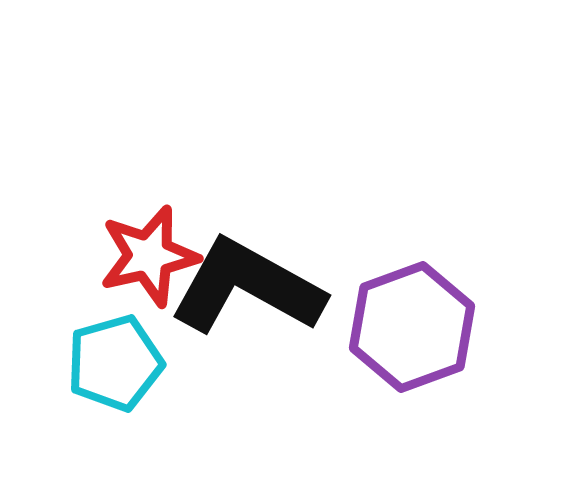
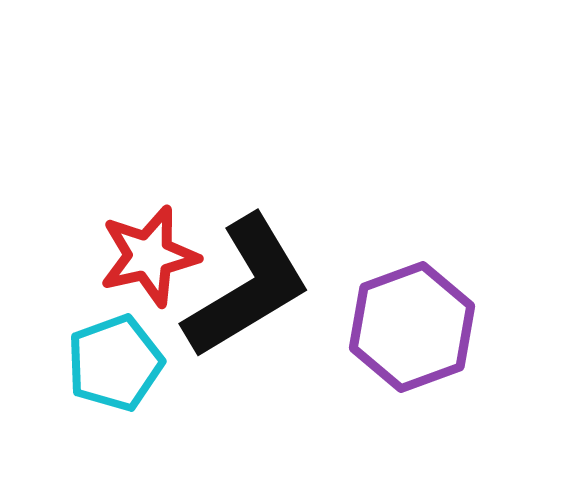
black L-shape: rotated 120 degrees clockwise
cyan pentagon: rotated 4 degrees counterclockwise
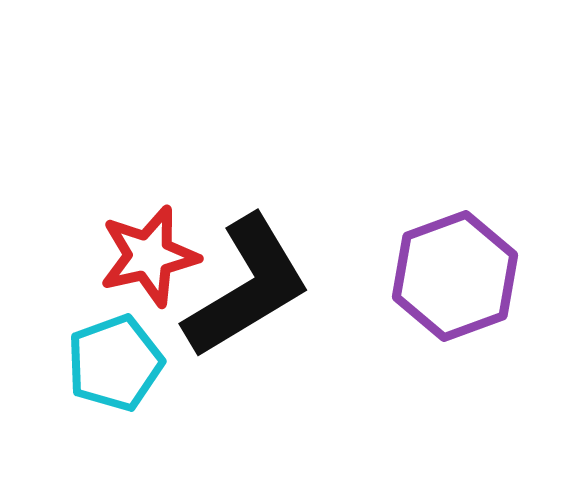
purple hexagon: moved 43 px right, 51 px up
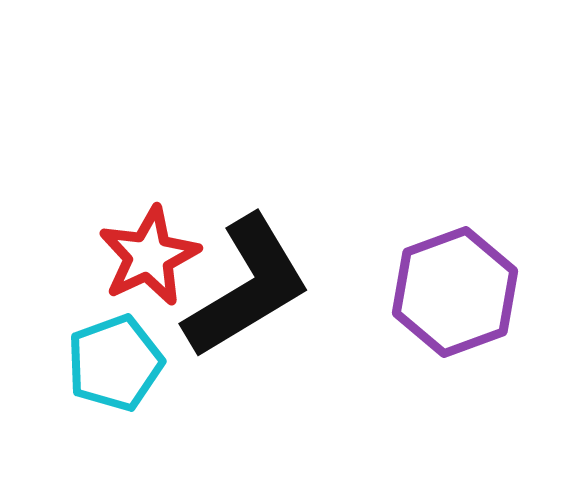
red star: rotated 12 degrees counterclockwise
purple hexagon: moved 16 px down
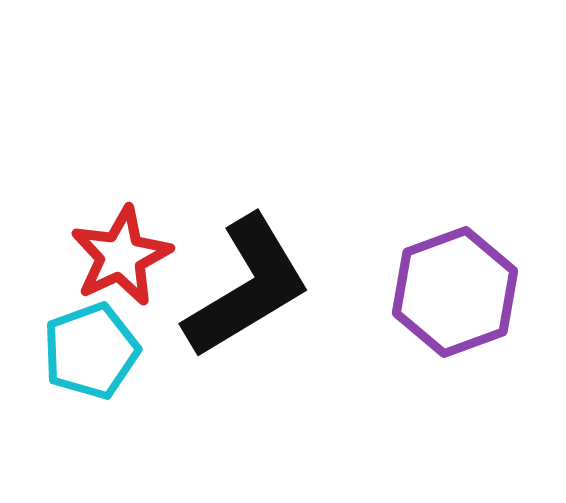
red star: moved 28 px left
cyan pentagon: moved 24 px left, 12 px up
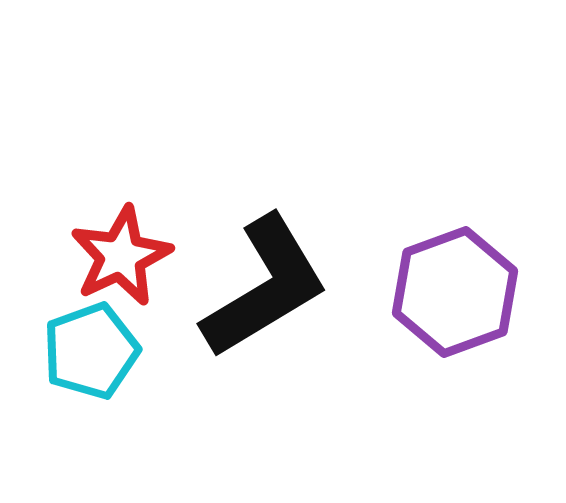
black L-shape: moved 18 px right
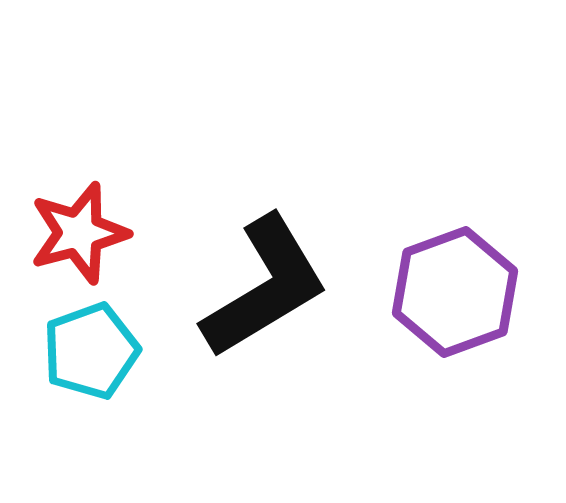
red star: moved 42 px left, 23 px up; rotated 10 degrees clockwise
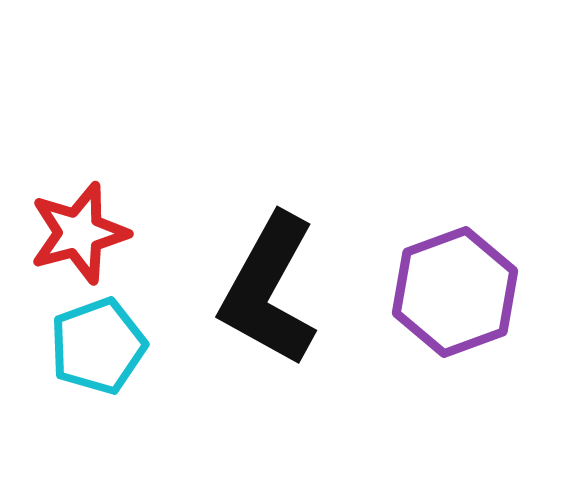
black L-shape: moved 4 px right, 3 px down; rotated 150 degrees clockwise
cyan pentagon: moved 7 px right, 5 px up
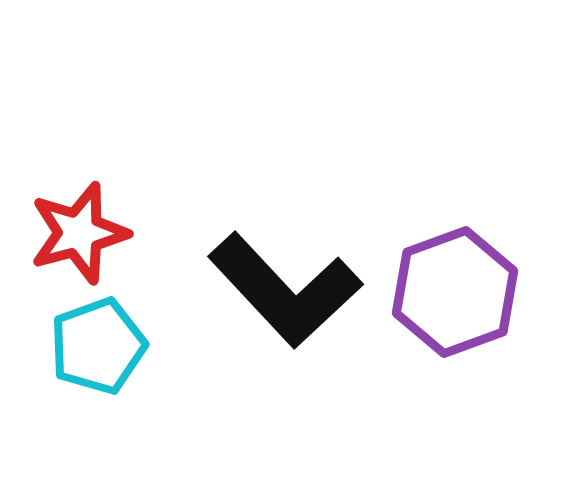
black L-shape: moved 16 px right; rotated 72 degrees counterclockwise
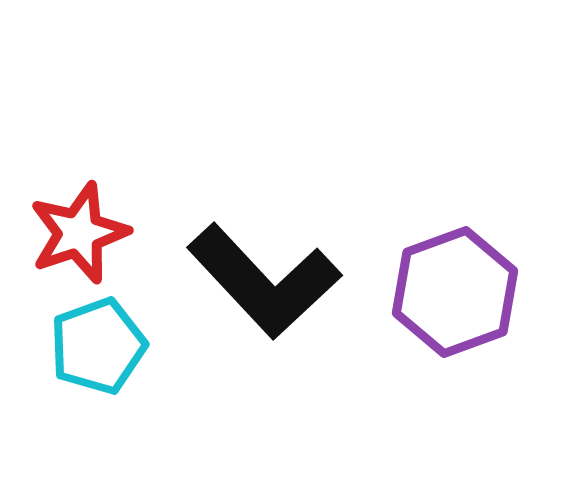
red star: rotated 4 degrees counterclockwise
black L-shape: moved 21 px left, 9 px up
